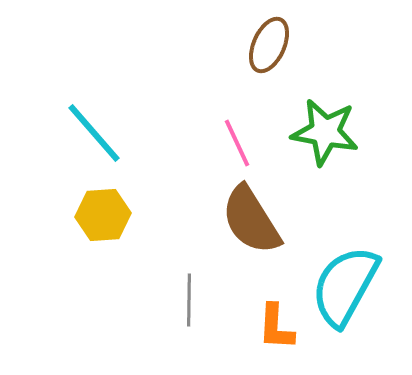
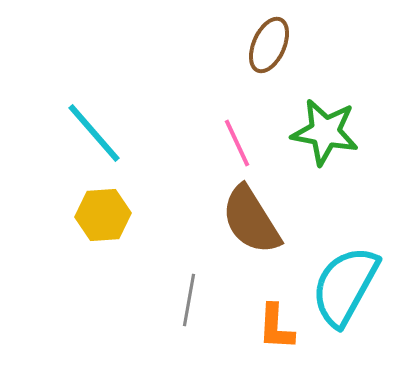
gray line: rotated 9 degrees clockwise
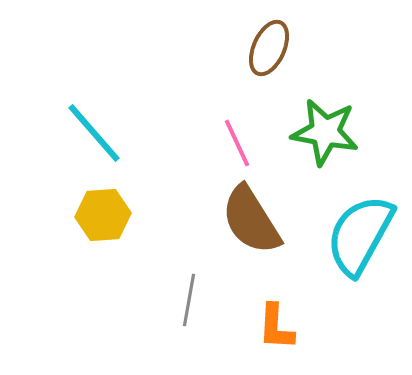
brown ellipse: moved 3 px down
cyan semicircle: moved 15 px right, 51 px up
